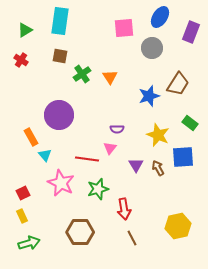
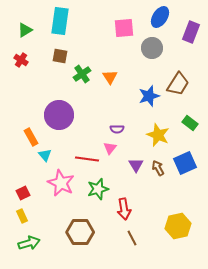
blue square: moved 2 px right, 6 px down; rotated 20 degrees counterclockwise
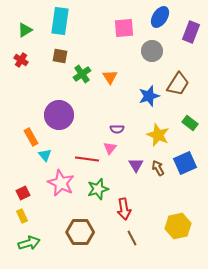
gray circle: moved 3 px down
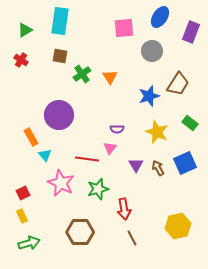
yellow star: moved 1 px left, 3 px up
